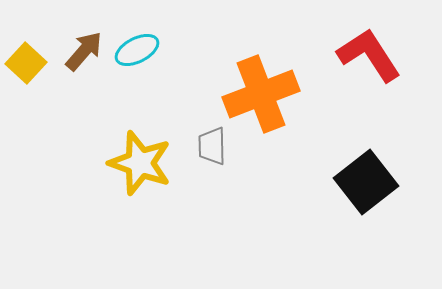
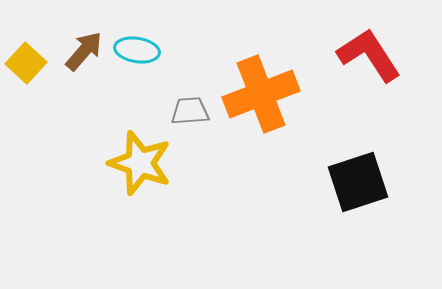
cyan ellipse: rotated 36 degrees clockwise
gray trapezoid: moved 22 px left, 35 px up; rotated 87 degrees clockwise
black square: moved 8 px left; rotated 20 degrees clockwise
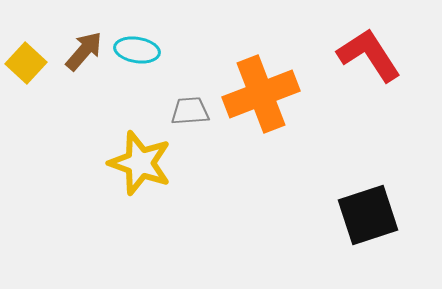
black square: moved 10 px right, 33 px down
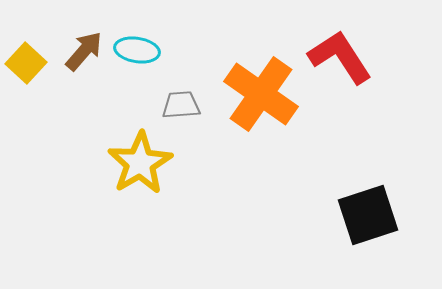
red L-shape: moved 29 px left, 2 px down
orange cross: rotated 34 degrees counterclockwise
gray trapezoid: moved 9 px left, 6 px up
yellow star: rotated 22 degrees clockwise
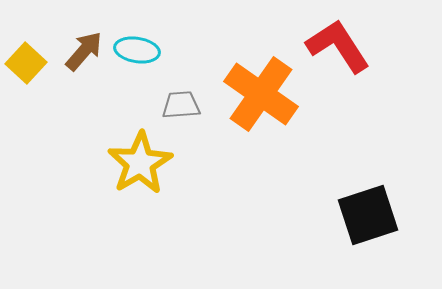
red L-shape: moved 2 px left, 11 px up
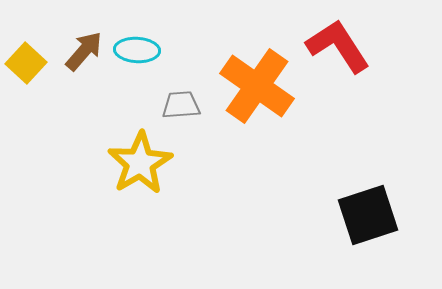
cyan ellipse: rotated 6 degrees counterclockwise
orange cross: moved 4 px left, 8 px up
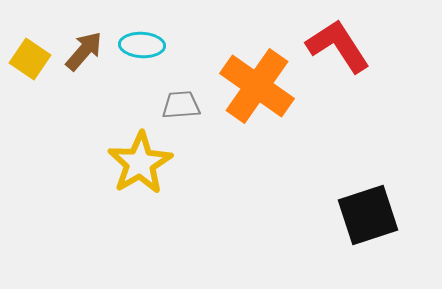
cyan ellipse: moved 5 px right, 5 px up
yellow square: moved 4 px right, 4 px up; rotated 9 degrees counterclockwise
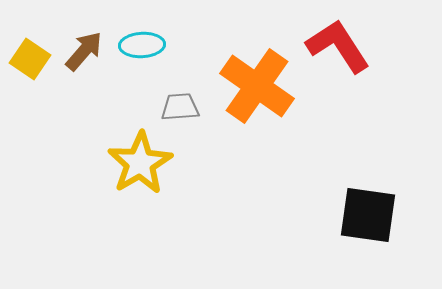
cyan ellipse: rotated 6 degrees counterclockwise
gray trapezoid: moved 1 px left, 2 px down
black square: rotated 26 degrees clockwise
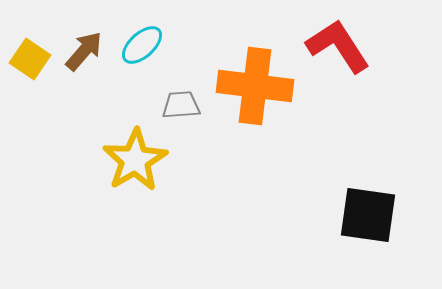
cyan ellipse: rotated 39 degrees counterclockwise
orange cross: moved 2 px left; rotated 28 degrees counterclockwise
gray trapezoid: moved 1 px right, 2 px up
yellow star: moved 5 px left, 3 px up
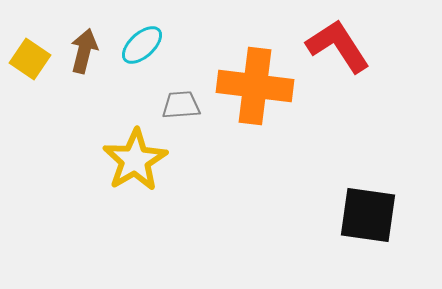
brown arrow: rotated 27 degrees counterclockwise
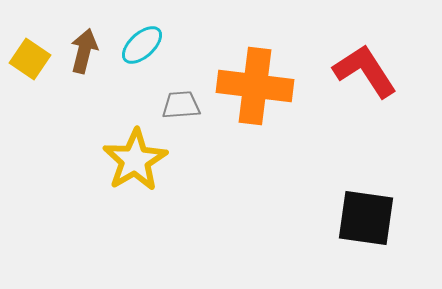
red L-shape: moved 27 px right, 25 px down
black square: moved 2 px left, 3 px down
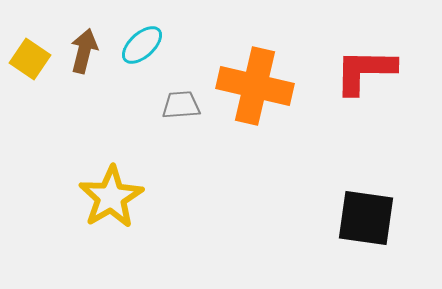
red L-shape: rotated 56 degrees counterclockwise
orange cross: rotated 6 degrees clockwise
yellow star: moved 24 px left, 37 px down
